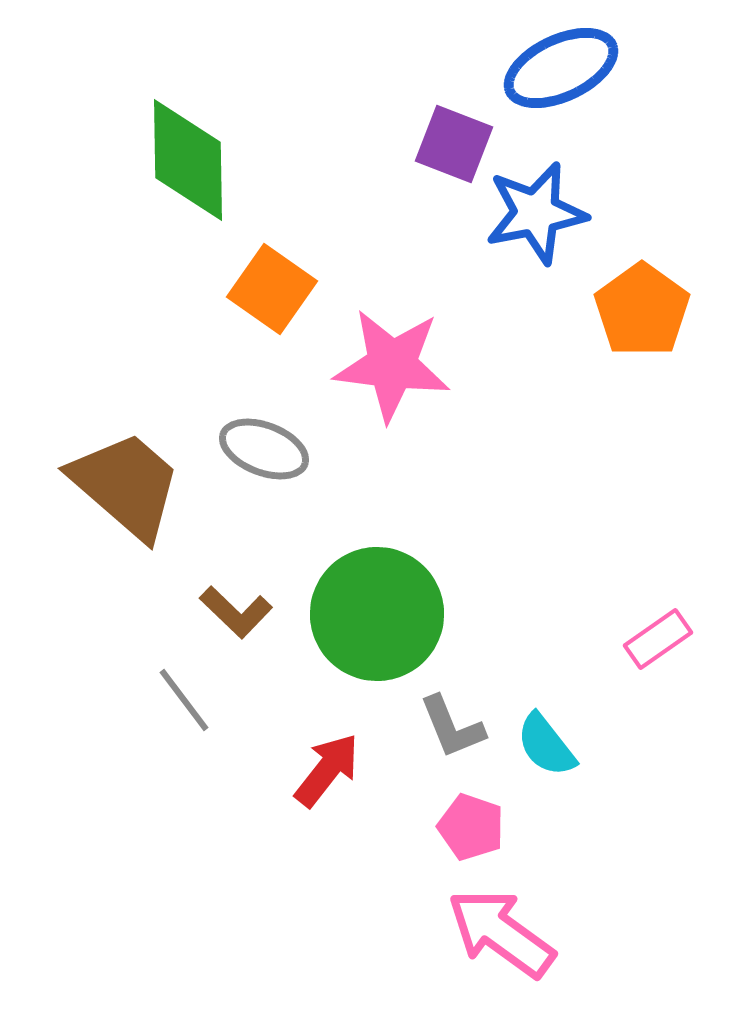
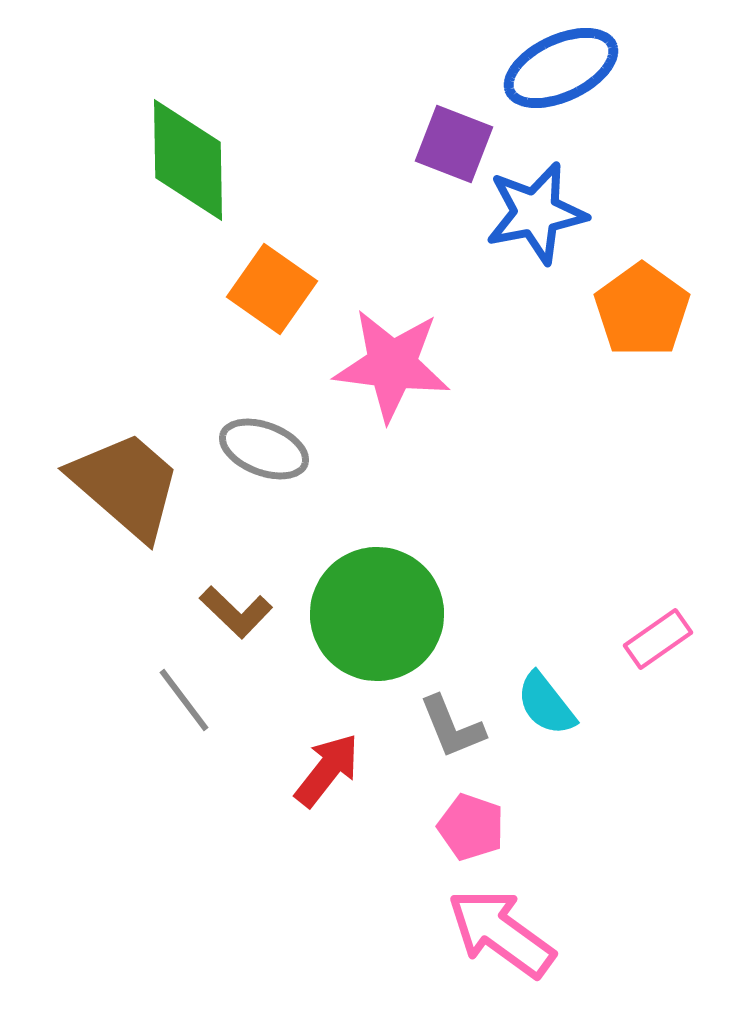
cyan semicircle: moved 41 px up
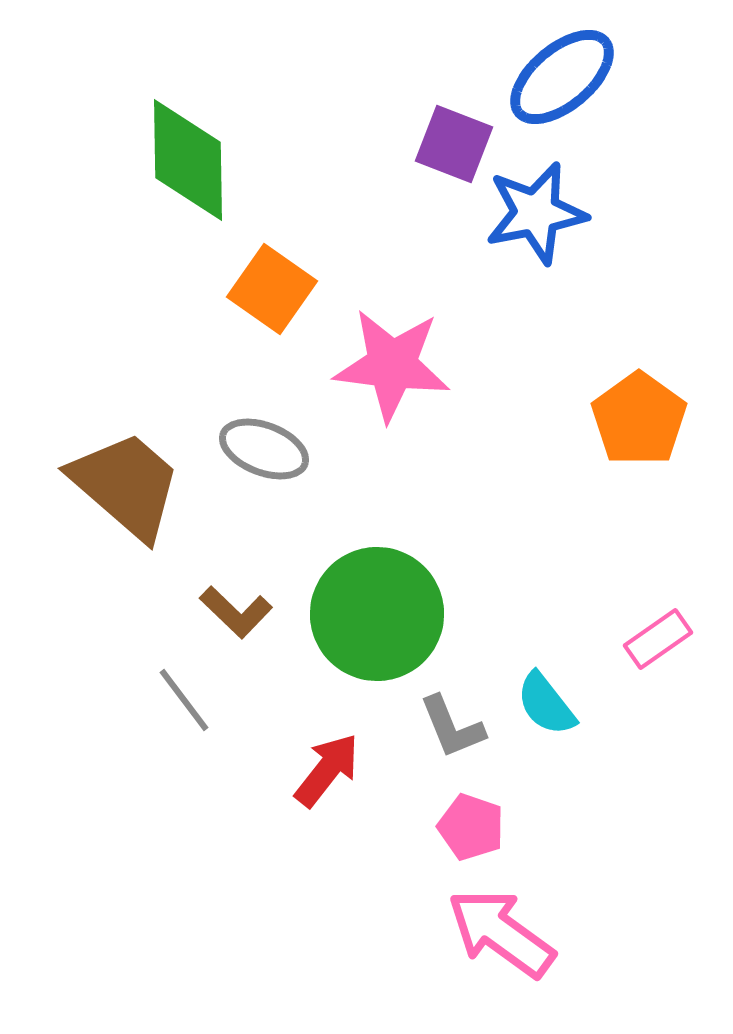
blue ellipse: moved 1 px right, 9 px down; rotated 15 degrees counterclockwise
orange pentagon: moved 3 px left, 109 px down
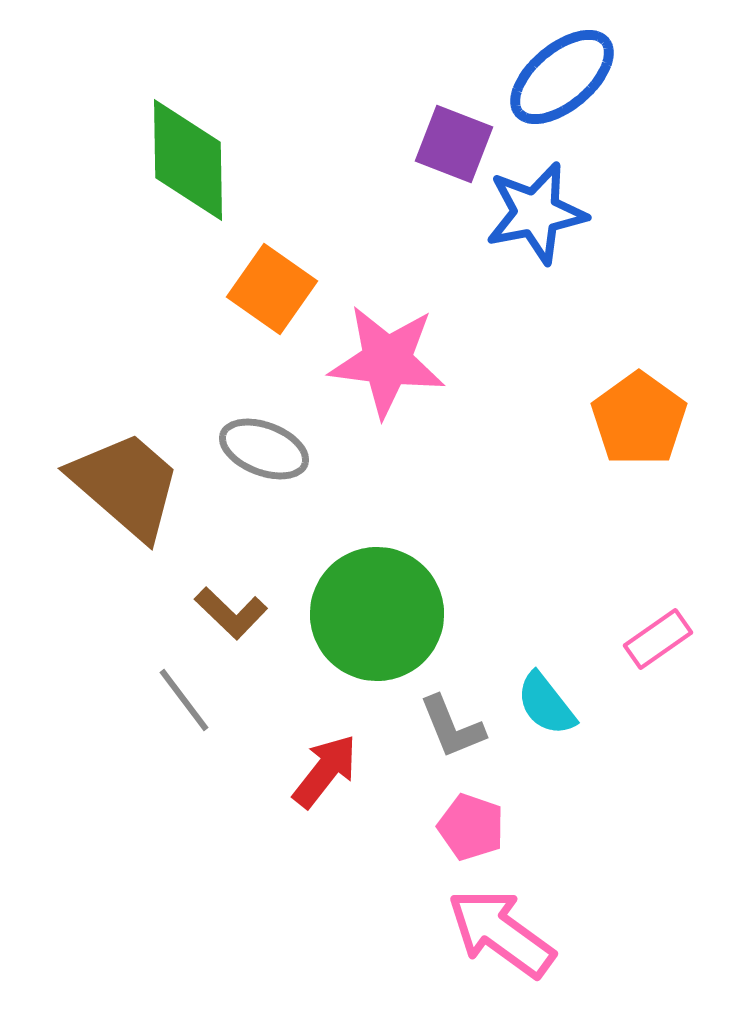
pink star: moved 5 px left, 4 px up
brown L-shape: moved 5 px left, 1 px down
red arrow: moved 2 px left, 1 px down
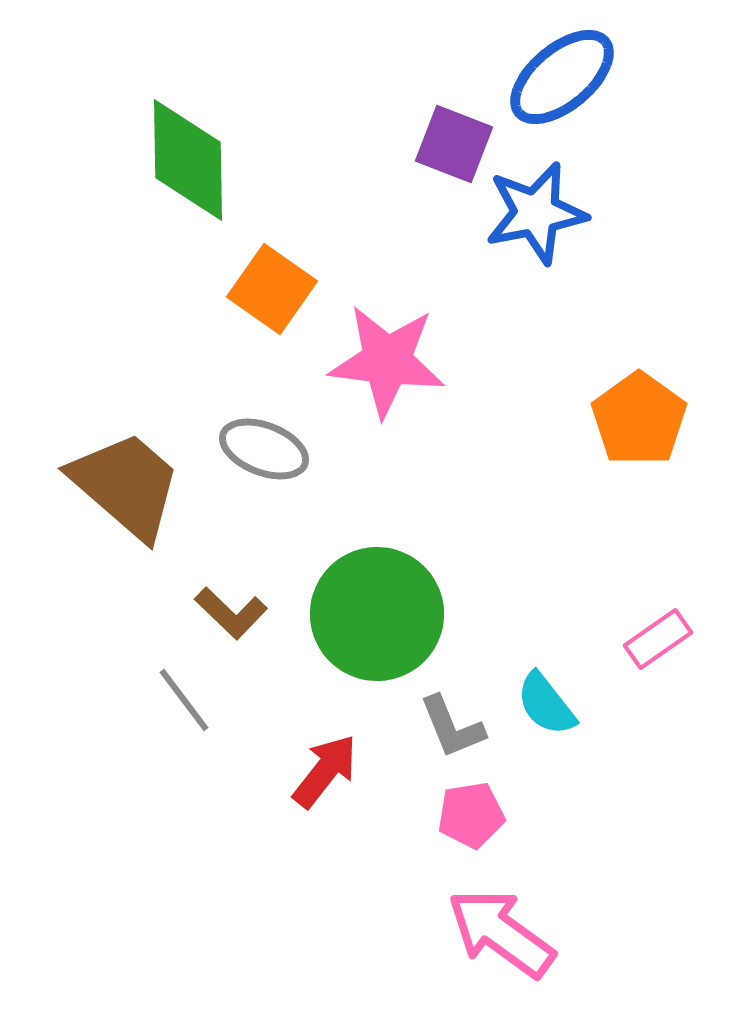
pink pentagon: moved 12 px up; rotated 28 degrees counterclockwise
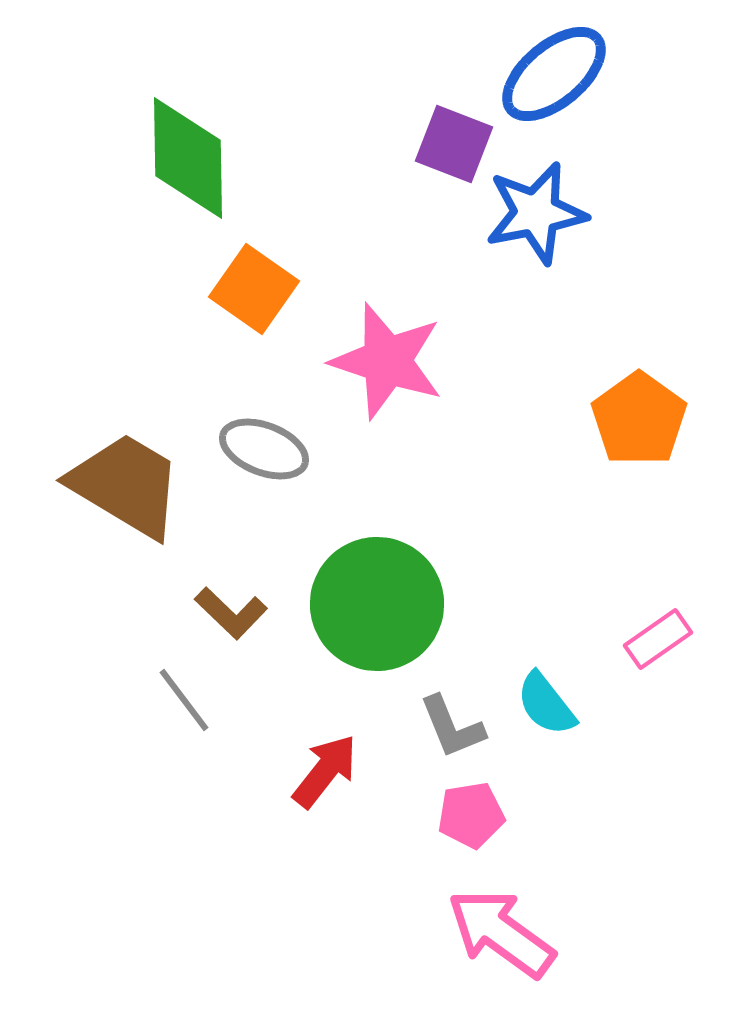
blue ellipse: moved 8 px left, 3 px up
green diamond: moved 2 px up
orange square: moved 18 px left
pink star: rotated 11 degrees clockwise
brown trapezoid: rotated 10 degrees counterclockwise
green circle: moved 10 px up
